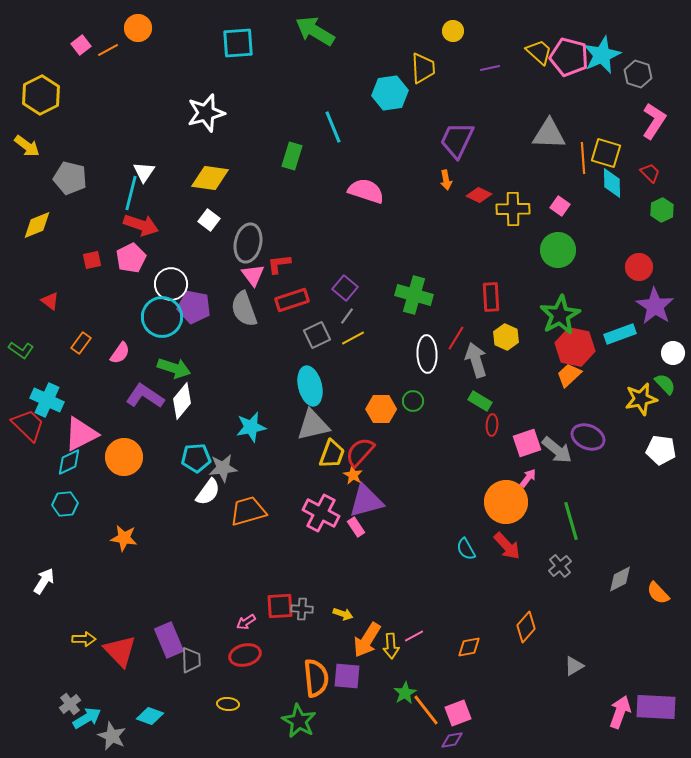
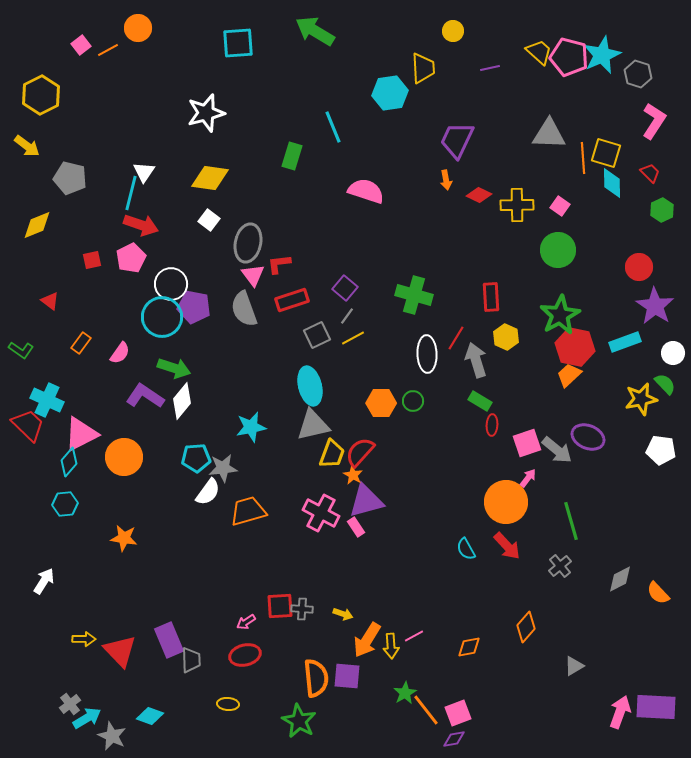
yellow cross at (513, 209): moved 4 px right, 4 px up
cyan rectangle at (620, 334): moved 5 px right, 8 px down
orange hexagon at (381, 409): moved 6 px up
cyan diamond at (69, 462): rotated 24 degrees counterclockwise
purple diamond at (452, 740): moved 2 px right, 1 px up
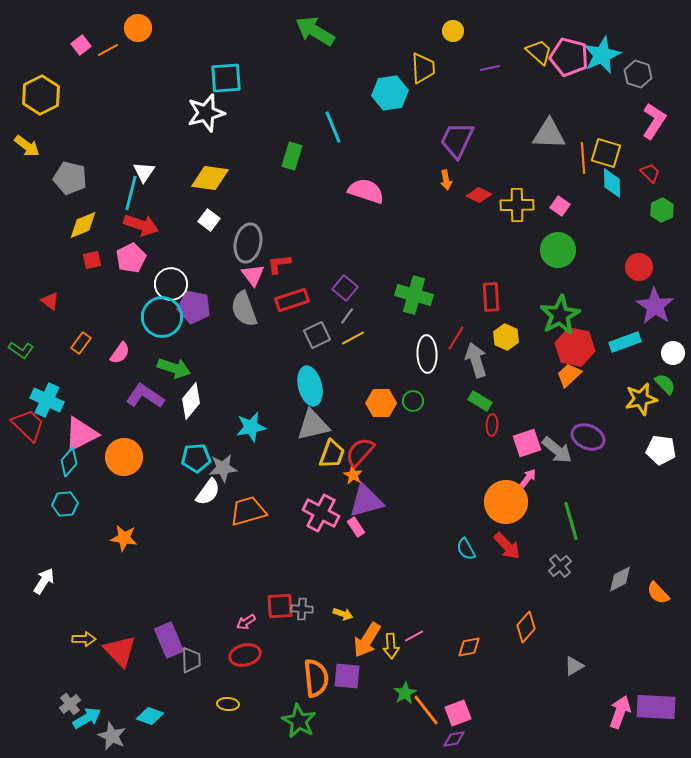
cyan square at (238, 43): moved 12 px left, 35 px down
yellow diamond at (37, 225): moved 46 px right
white diamond at (182, 401): moved 9 px right
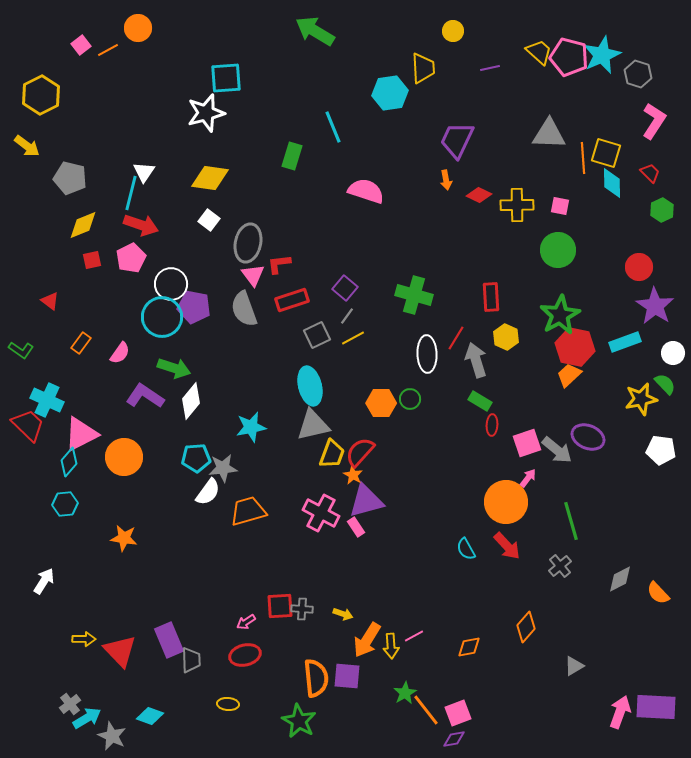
pink square at (560, 206): rotated 24 degrees counterclockwise
green circle at (413, 401): moved 3 px left, 2 px up
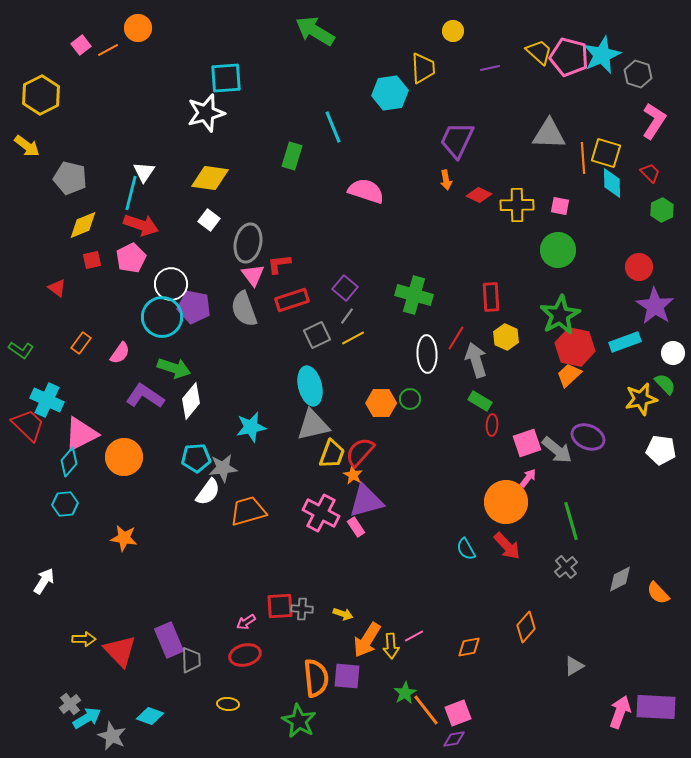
red triangle at (50, 301): moved 7 px right, 13 px up
gray cross at (560, 566): moved 6 px right, 1 px down
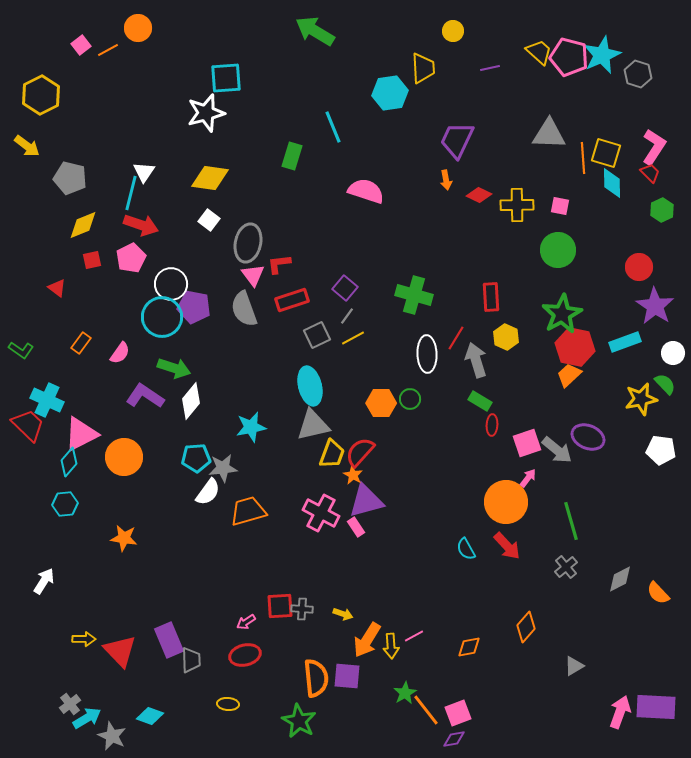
pink L-shape at (654, 121): moved 26 px down
green star at (560, 315): moved 2 px right, 1 px up
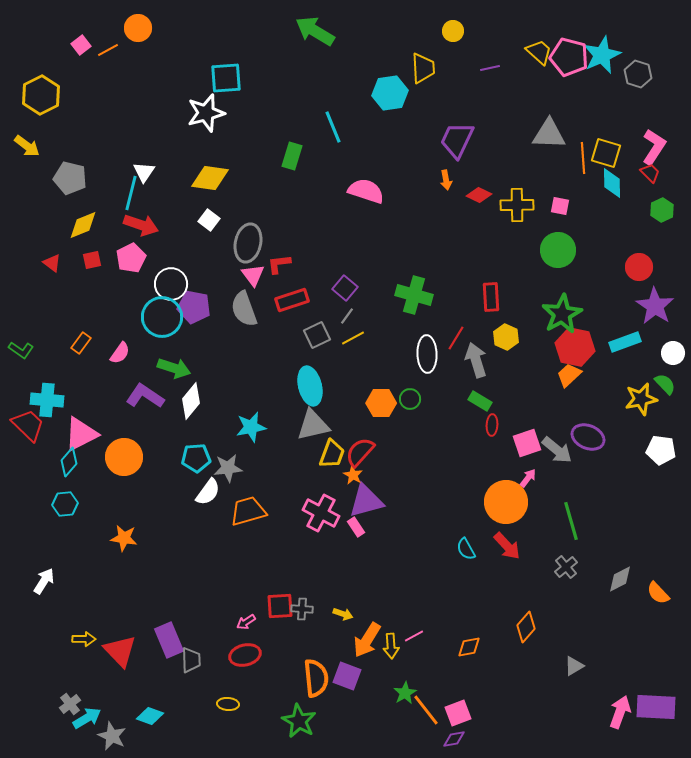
red triangle at (57, 288): moved 5 px left, 25 px up
cyan cross at (47, 400): rotated 20 degrees counterclockwise
gray star at (223, 468): moved 5 px right
purple square at (347, 676): rotated 16 degrees clockwise
